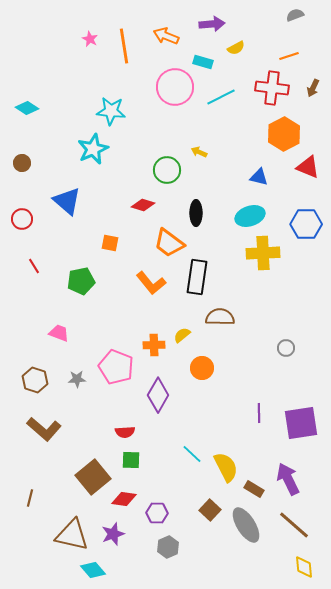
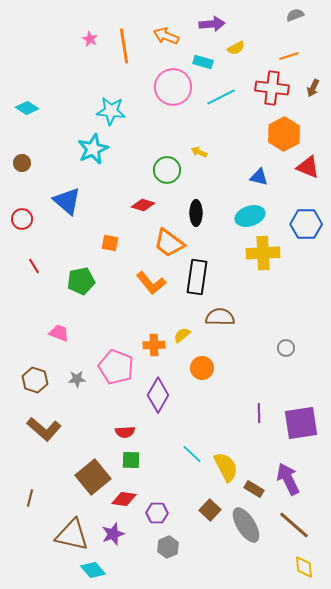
pink circle at (175, 87): moved 2 px left
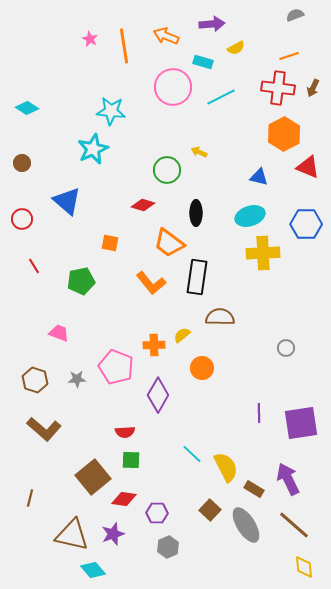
red cross at (272, 88): moved 6 px right
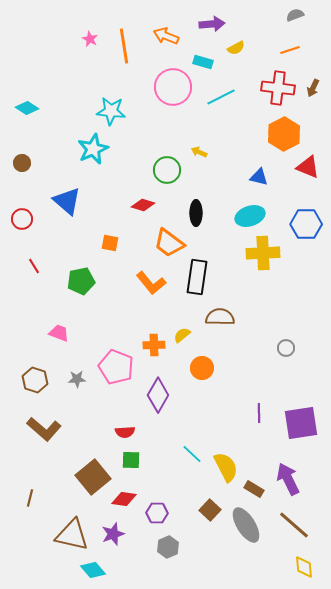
orange line at (289, 56): moved 1 px right, 6 px up
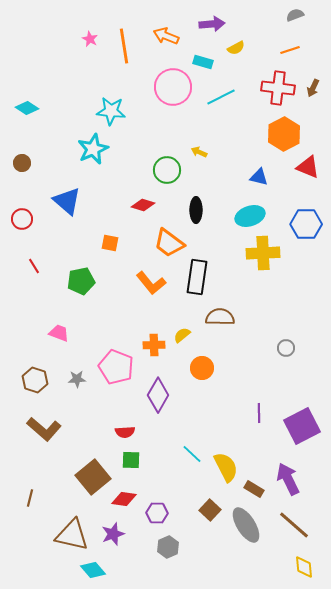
black ellipse at (196, 213): moved 3 px up
purple square at (301, 423): moved 1 px right, 3 px down; rotated 18 degrees counterclockwise
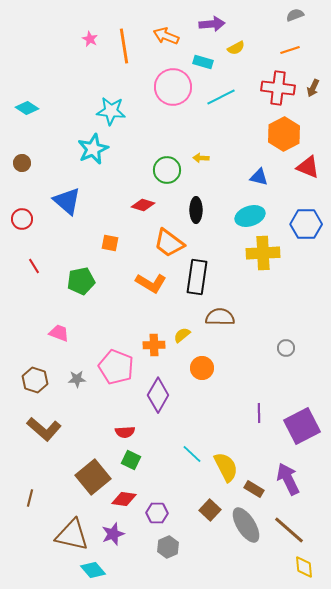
yellow arrow at (199, 152): moved 2 px right, 6 px down; rotated 21 degrees counterclockwise
orange L-shape at (151, 283): rotated 20 degrees counterclockwise
green square at (131, 460): rotated 24 degrees clockwise
brown line at (294, 525): moved 5 px left, 5 px down
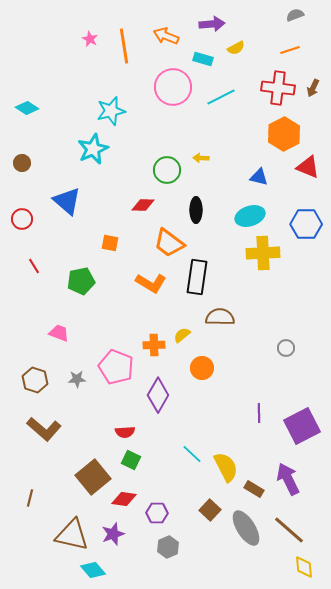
cyan rectangle at (203, 62): moved 3 px up
cyan star at (111, 111): rotated 20 degrees counterclockwise
red diamond at (143, 205): rotated 15 degrees counterclockwise
gray ellipse at (246, 525): moved 3 px down
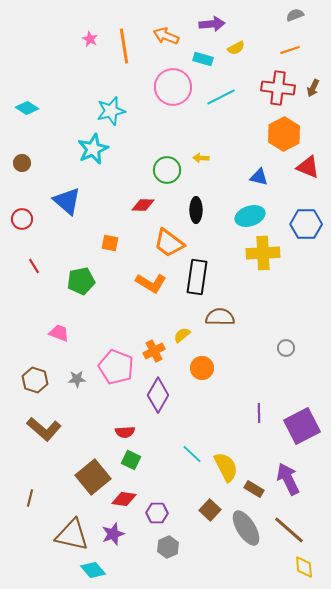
orange cross at (154, 345): moved 6 px down; rotated 25 degrees counterclockwise
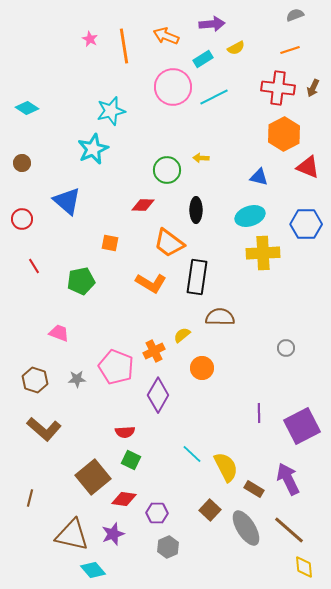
cyan rectangle at (203, 59): rotated 48 degrees counterclockwise
cyan line at (221, 97): moved 7 px left
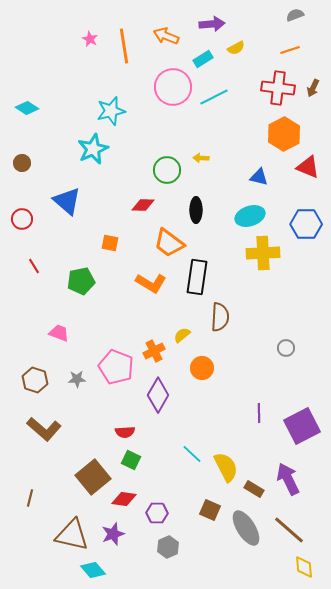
brown semicircle at (220, 317): rotated 92 degrees clockwise
brown square at (210, 510): rotated 20 degrees counterclockwise
